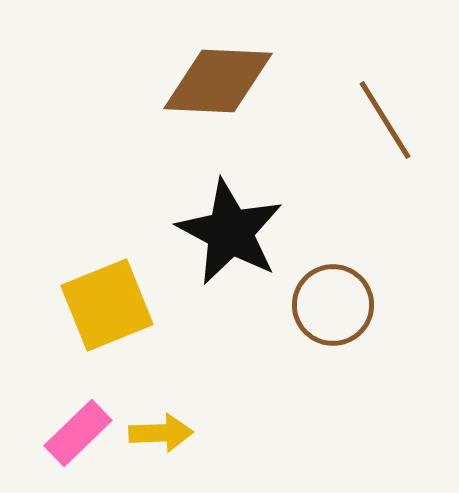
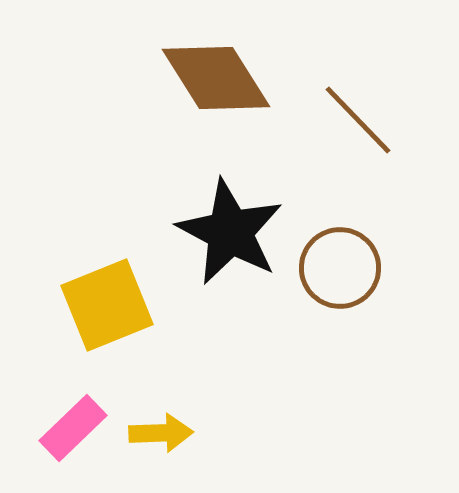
brown diamond: moved 2 px left, 3 px up; rotated 55 degrees clockwise
brown line: moved 27 px left; rotated 12 degrees counterclockwise
brown circle: moved 7 px right, 37 px up
pink rectangle: moved 5 px left, 5 px up
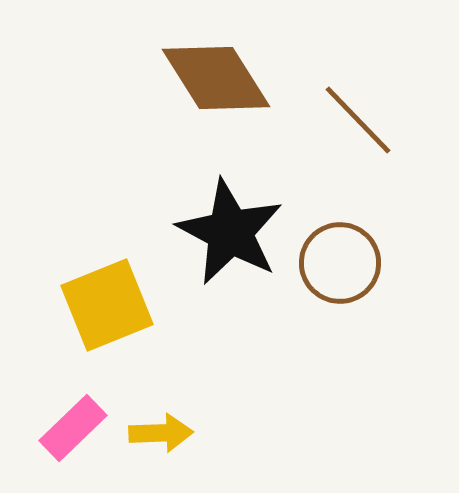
brown circle: moved 5 px up
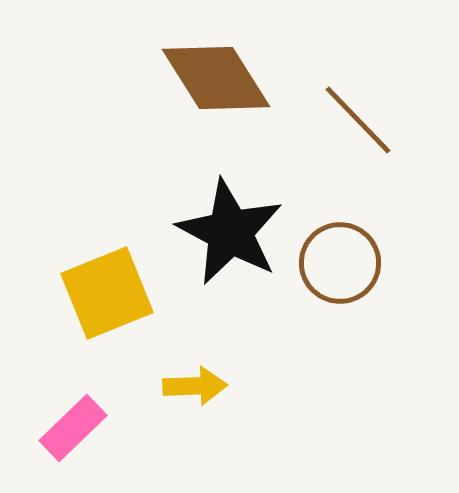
yellow square: moved 12 px up
yellow arrow: moved 34 px right, 47 px up
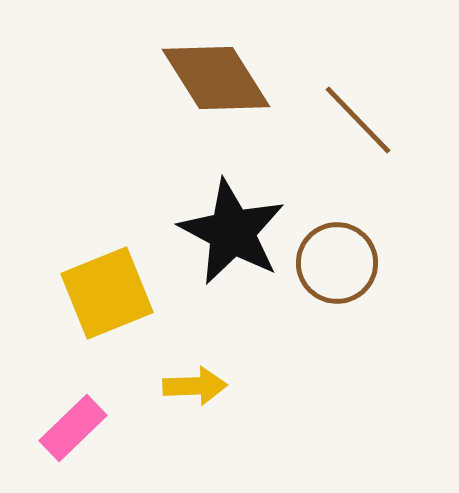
black star: moved 2 px right
brown circle: moved 3 px left
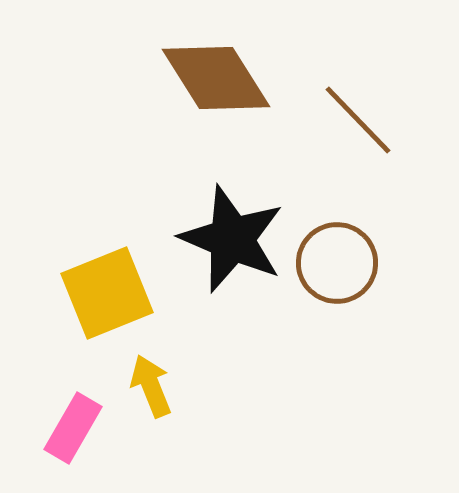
black star: moved 7 px down; rotated 5 degrees counterclockwise
yellow arrow: moved 44 px left; rotated 110 degrees counterclockwise
pink rectangle: rotated 16 degrees counterclockwise
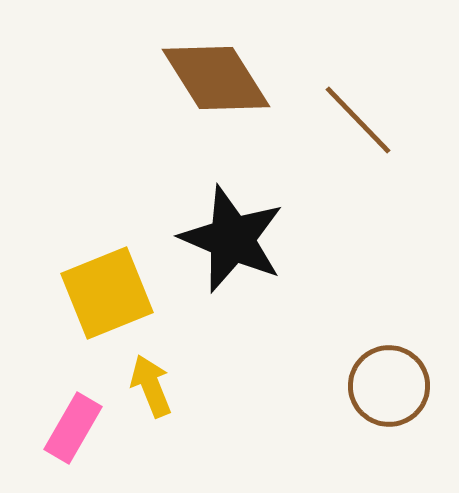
brown circle: moved 52 px right, 123 px down
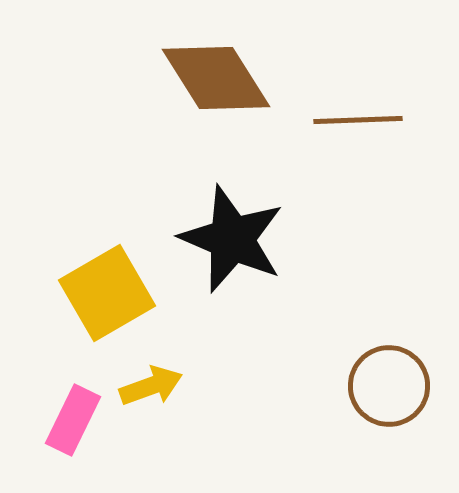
brown line: rotated 48 degrees counterclockwise
yellow square: rotated 8 degrees counterclockwise
yellow arrow: rotated 92 degrees clockwise
pink rectangle: moved 8 px up; rotated 4 degrees counterclockwise
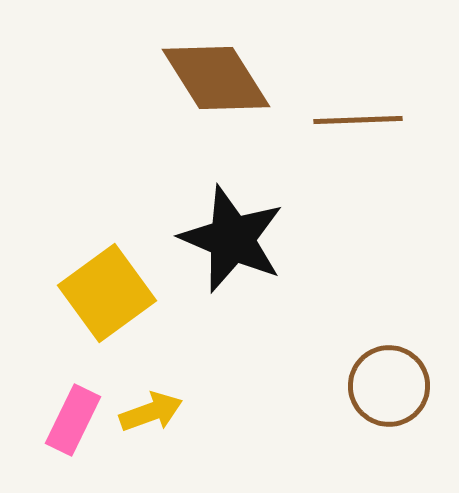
yellow square: rotated 6 degrees counterclockwise
yellow arrow: moved 26 px down
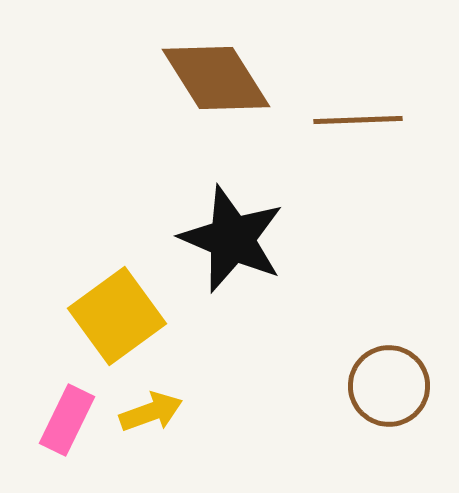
yellow square: moved 10 px right, 23 px down
pink rectangle: moved 6 px left
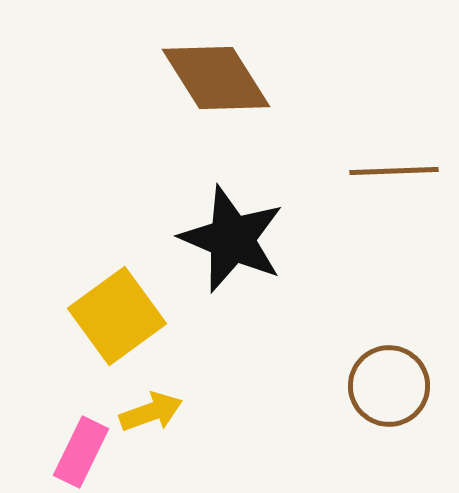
brown line: moved 36 px right, 51 px down
pink rectangle: moved 14 px right, 32 px down
